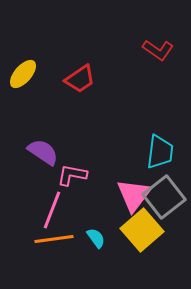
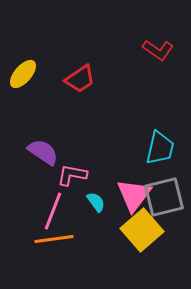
cyan trapezoid: moved 4 px up; rotated 6 degrees clockwise
gray square: rotated 24 degrees clockwise
pink line: moved 1 px right, 1 px down
cyan semicircle: moved 36 px up
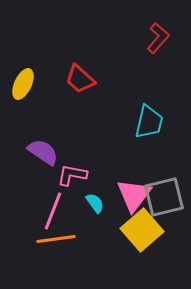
red L-shape: moved 12 px up; rotated 84 degrees counterclockwise
yellow ellipse: moved 10 px down; rotated 16 degrees counterclockwise
red trapezoid: rotated 76 degrees clockwise
cyan trapezoid: moved 11 px left, 26 px up
cyan semicircle: moved 1 px left, 1 px down
orange line: moved 2 px right
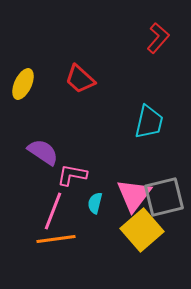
cyan semicircle: rotated 130 degrees counterclockwise
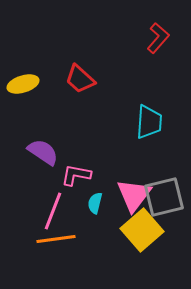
yellow ellipse: rotated 48 degrees clockwise
cyan trapezoid: rotated 9 degrees counterclockwise
pink L-shape: moved 4 px right
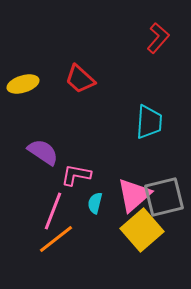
pink triangle: rotated 12 degrees clockwise
orange line: rotated 30 degrees counterclockwise
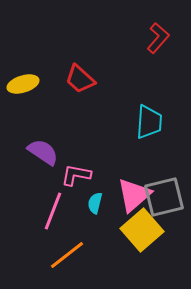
orange line: moved 11 px right, 16 px down
